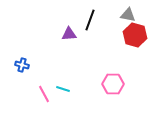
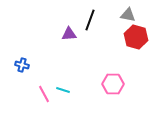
red hexagon: moved 1 px right, 2 px down
cyan line: moved 1 px down
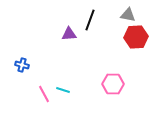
red hexagon: rotated 20 degrees counterclockwise
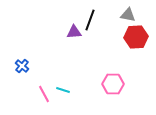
purple triangle: moved 5 px right, 2 px up
blue cross: moved 1 px down; rotated 24 degrees clockwise
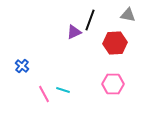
purple triangle: rotated 21 degrees counterclockwise
red hexagon: moved 21 px left, 6 px down
